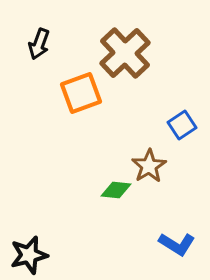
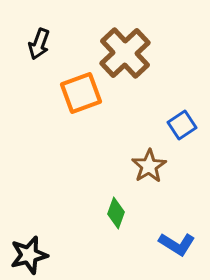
green diamond: moved 23 px down; rotated 76 degrees counterclockwise
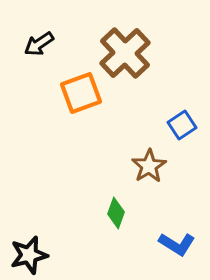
black arrow: rotated 36 degrees clockwise
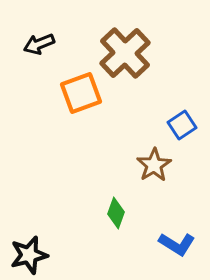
black arrow: rotated 12 degrees clockwise
brown star: moved 5 px right, 1 px up
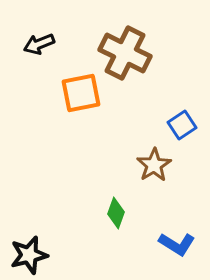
brown cross: rotated 21 degrees counterclockwise
orange square: rotated 9 degrees clockwise
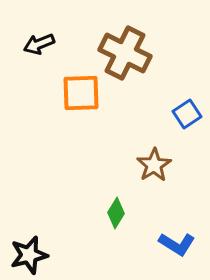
orange square: rotated 9 degrees clockwise
blue square: moved 5 px right, 11 px up
green diamond: rotated 12 degrees clockwise
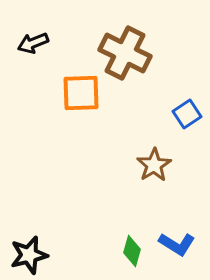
black arrow: moved 6 px left, 1 px up
green diamond: moved 16 px right, 38 px down; rotated 16 degrees counterclockwise
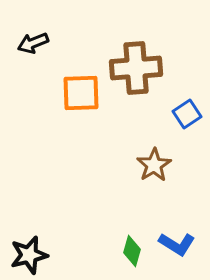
brown cross: moved 11 px right, 15 px down; rotated 30 degrees counterclockwise
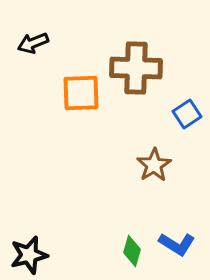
brown cross: rotated 6 degrees clockwise
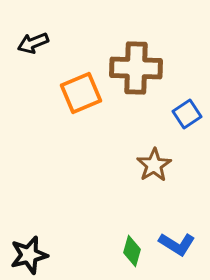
orange square: rotated 21 degrees counterclockwise
